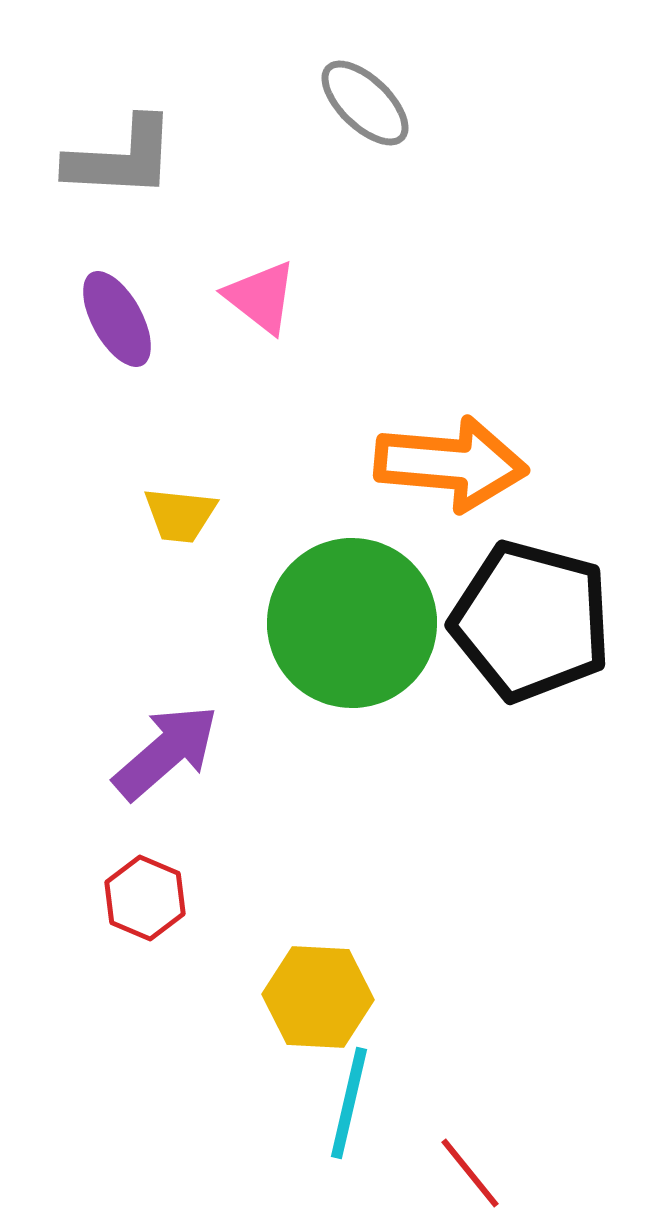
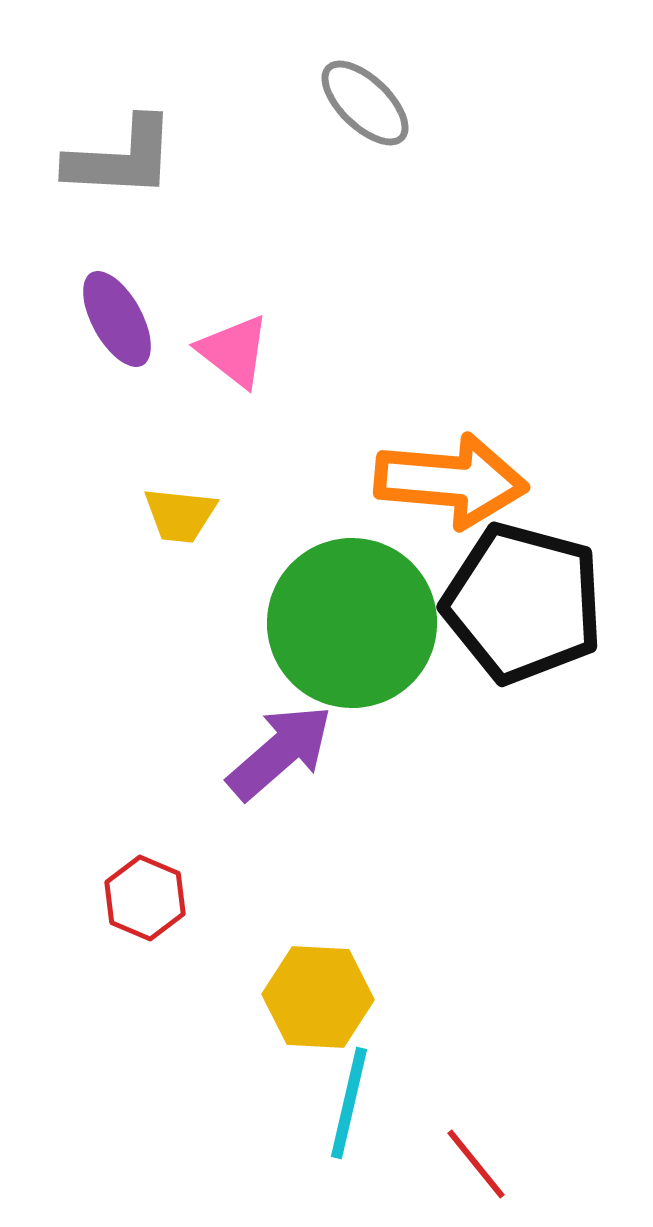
pink triangle: moved 27 px left, 54 px down
orange arrow: moved 17 px down
black pentagon: moved 8 px left, 18 px up
purple arrow: moved 114 px right
red line: moved 6 px right, 9 px up
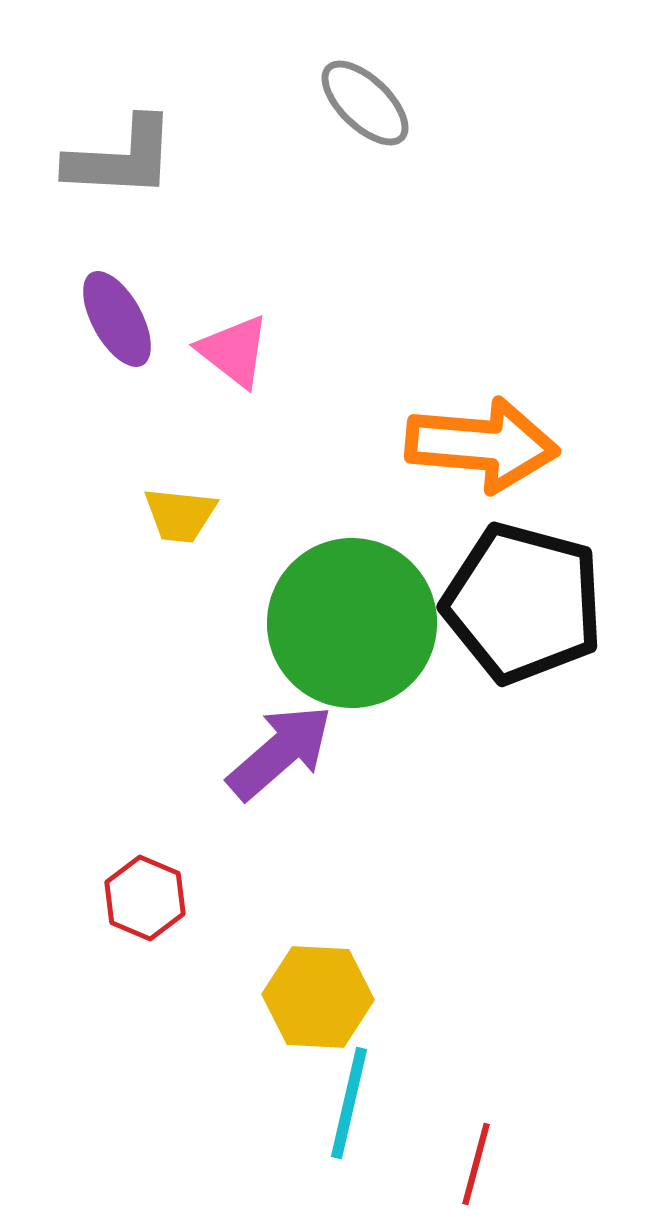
orange arrow: moved 31 px right, 36 px up
red line: rotated 54 degrees clockwise
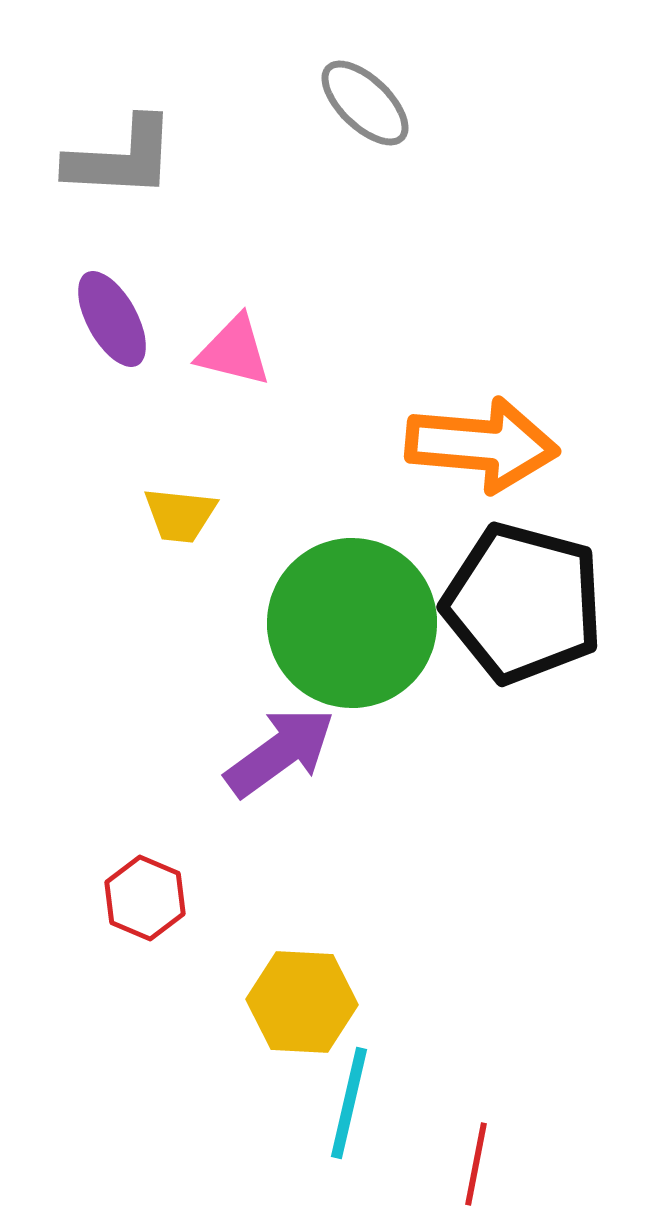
purple ellipse: moved 5 px left
pink triangle: rotated 24 degrees counterclockwise
purple arrow: rotated 5 degrees clockwise
yellow hexagon: moved 16 px left, 5 px down
red line: rotated 4 degrees counterclockwise
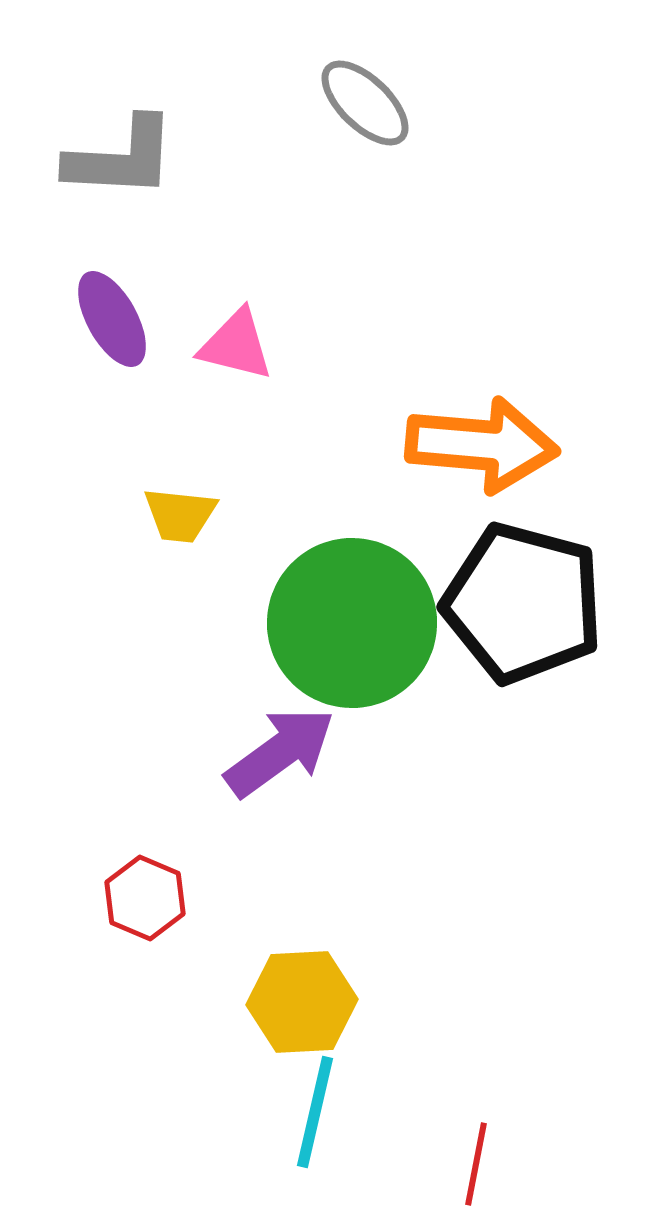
pink triangle: moved 2 px right, 6 px up
yellow hexagon: rotated 6 degrees counterclockwise
cyan line: moved 34 px left, 9 px down
